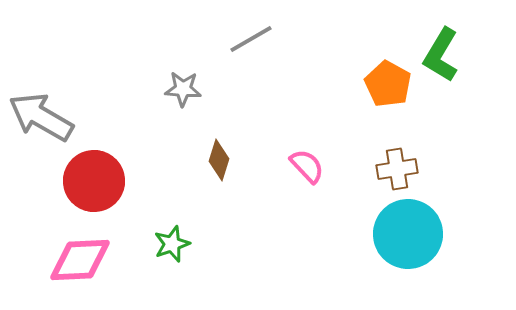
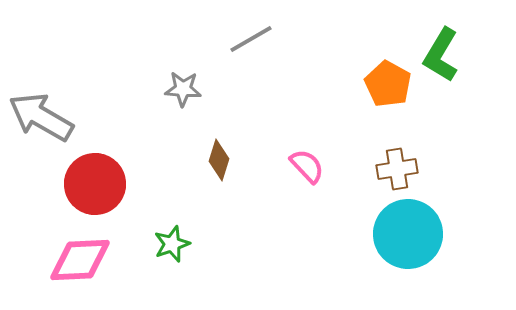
red circle: moved 1 px right, 3 px down
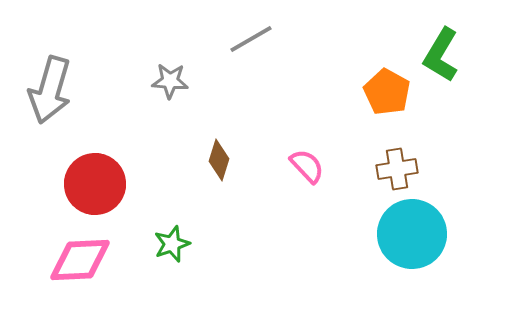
orange pentagon: moved 1 px left, 8 px down
gray star: moved 13 px left, 8 px up
gray arrow: moved 9 px right, 27 px up; rotated 104 degrees counterclockwise
cyan circle: moved 4 px right
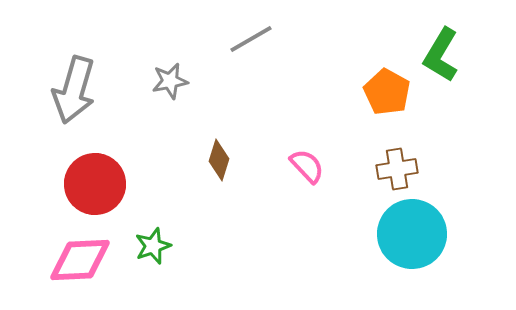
gray star: rotated 15 degrees counterclockwise
gray arrow: moved 24 px right
green star: moved 19 px left, 2 px down
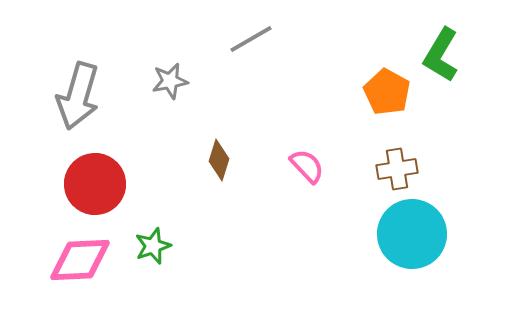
gray arrow: moved 4 px right, 6 px down
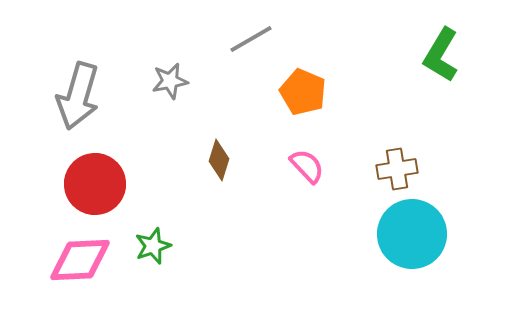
orange pentagon: moved 84 px left; rotated 6 degrees counterclockwise
